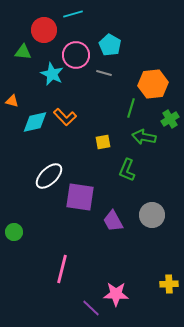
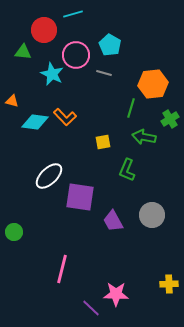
cyan diamond: rotated 20 degrees clockwise
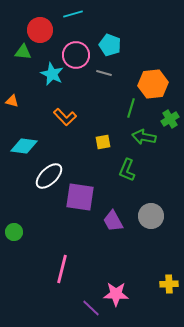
red circle: moved 4 px left
cyan pentagon: rotated 10 degrees counterclockwise
cyan diamond: moved 11 px left, 24 px down
gray circle: moved 1 px left, 1 px down
